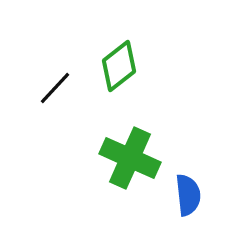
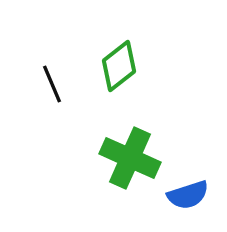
black line: moved 3 px left, 4 px up; rotated 66 degrees counterclockwise
blue semicircle: rotated 78 degrees clockwise
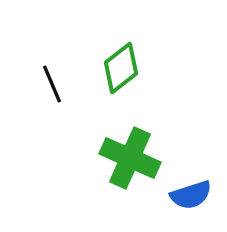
green diamond: moved 2 px right, 2 px down
blue semicircle: moved 3 px right
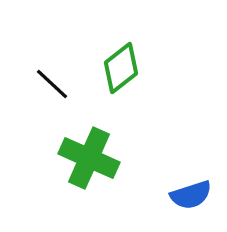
black line: rotated 24 degrees counterclockwise
green cross: moved 41 px left
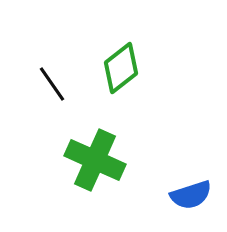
black line: rotated 12 degrees clockwise
green cross: moved 6 px right, 2 px down
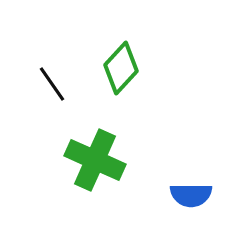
green diamond: rotated 9 degrees counterclockwise
blue semicircle: rotated 18 degrees clockwise
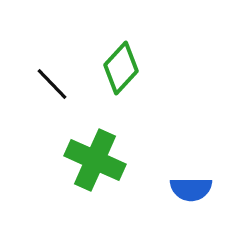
black line: rotated 9 degrees counterclockwise
blue semicircle: moved 6 px up
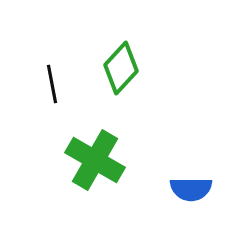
black line: rotated 33 degrees clockwise
green cross: rotated 6 degrees clockwise
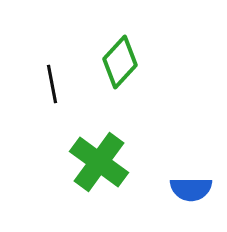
green diamond: moved 1 px left, 6 px up
green cross: moved 4 px right, 2 px down; rotated 6 degrees clockwise
